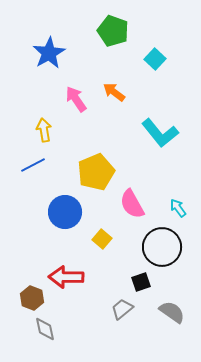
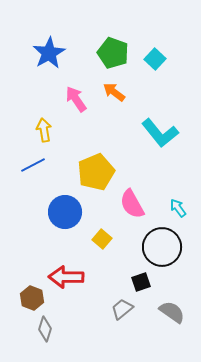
green pentagon: moved 22 px down
gray diamond: rotated 30 degrees clockwise
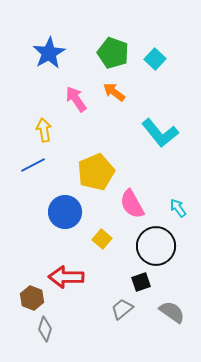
black circle: moved 6 px left, 1 px up
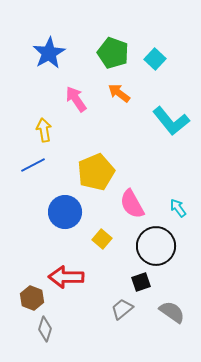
orange arrow: moved 5 px right, 1 px down
cyan L-shape: moved 11 px right, 12 px up
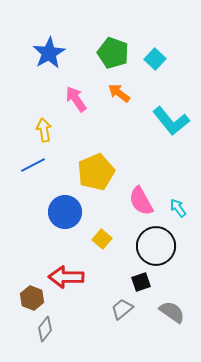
pink semicircle: moved 9 px right, 3 px up
gray diamond: rotated 20 degrees clockwise
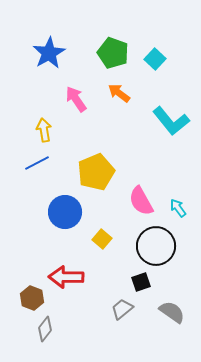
blue line: moved 4 px right, 2 px up
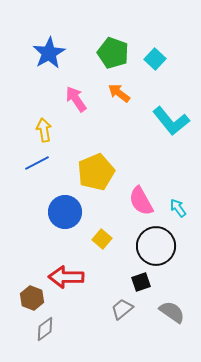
gray diamond: rotated 15 degrees clockwise
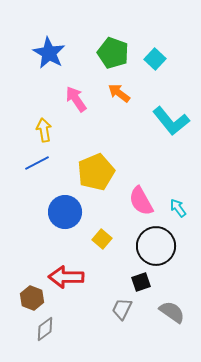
blue star: rotated 12 degrees counterclockwise
gray trapezoid: rotated 25 degrees counterclockwise
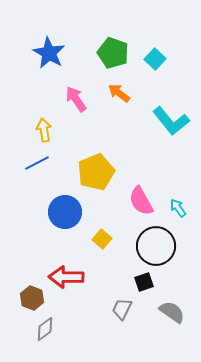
black square: moved 3 px right
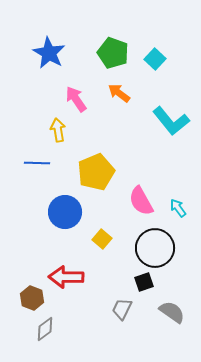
yellow arrow: moved 14 px right
blue line: rotated 30 degrees clockwise
black circle: moved 1 px left, 2 px down
